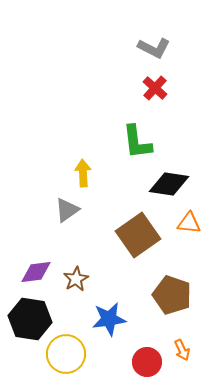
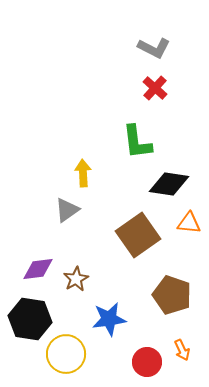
purple diamond: moved 2 px right, 3 px up
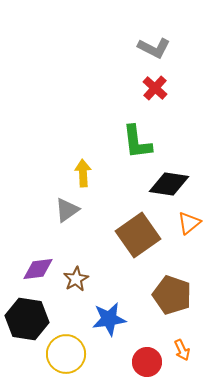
orange triangle: rotated 45 degrees counterclockwise
black hexagon: moved 3 px left
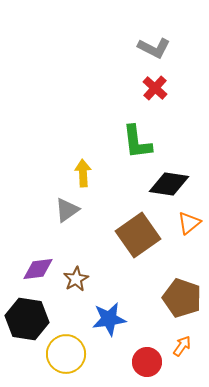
brown pentagon: moved 10 px right, 3 px down
orange arrow: moved 4 px up; rotated 120 degrees counterclockwise
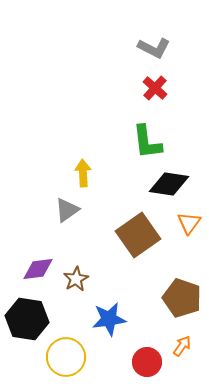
green L-shape: moved 10 px right
orange triangle: rotated 15 degrees counterclockwise
yellow circle: moved 3 px down
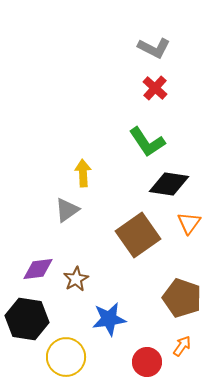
green L-shape: rotated 27 degrees counterclockwise
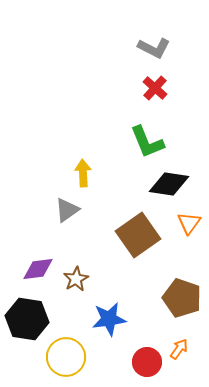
green L-shape: rotated 12 degrees clockwise
orange arrow: moved 3 px left, 3 px down
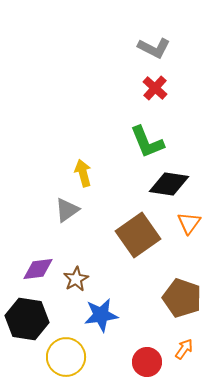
yellow arrow: rotated 12 degrees counterclockwise
blue star: moved 8 px left, 4 px up
orange arrow: moved 5 px right
